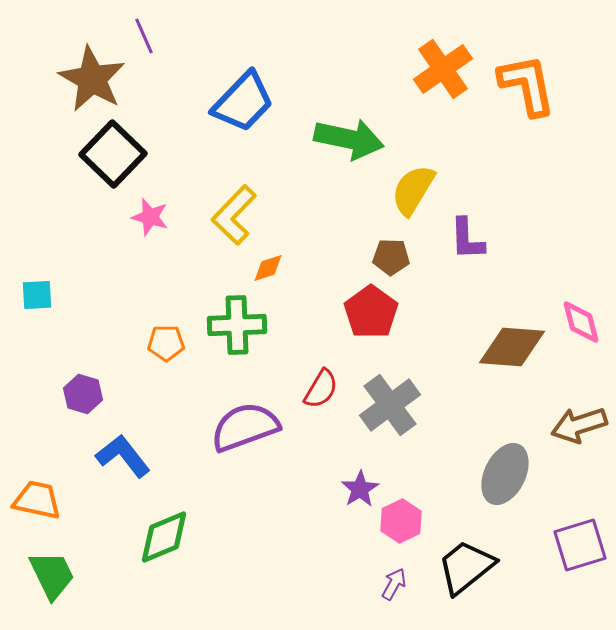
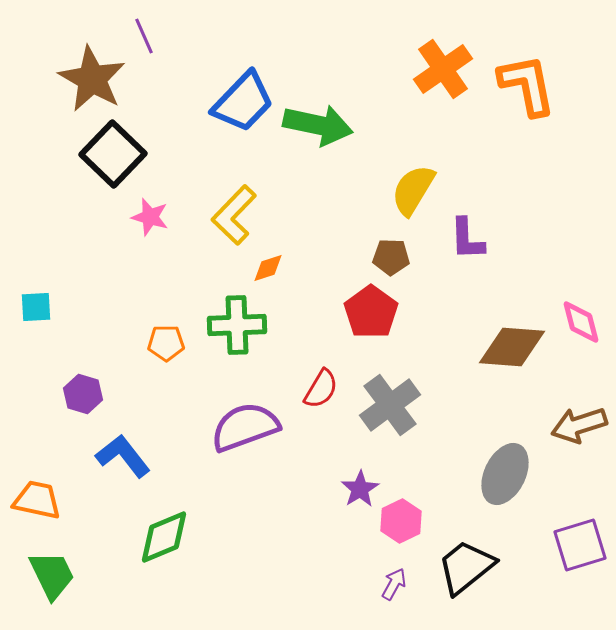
green arrow: moved 31 px left, 14 px up
cyan square: moved 1 px left, 12 px down
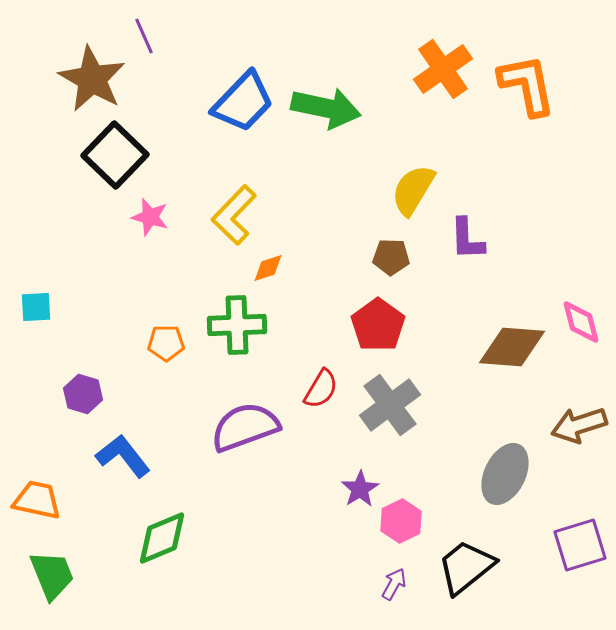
green arrow: moved 8 px right, 17 px up
black square: moved 2 px right, 1 px down
red pentagon: moved 7 px right, 13 px down
green diamond: moved 2 px left, 1 px down
green trapezoid: rotated 4 degrees clockwise
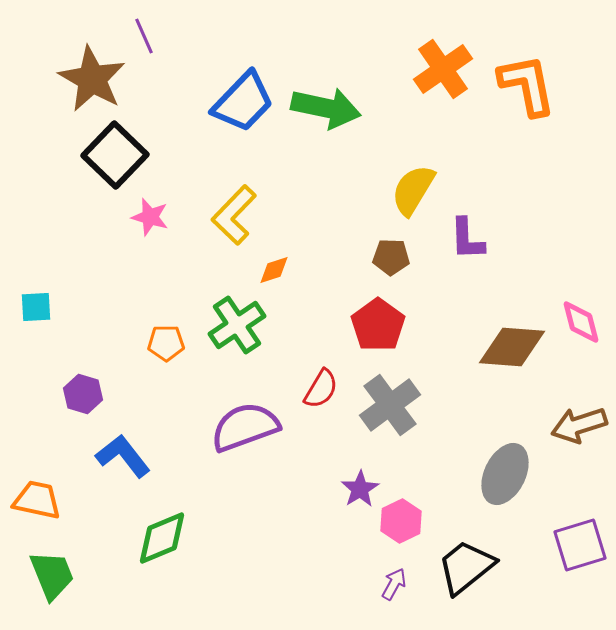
orange diamond: moved 6 px right, 2 px down
green cross: rotated 32 degrees counterclockwise
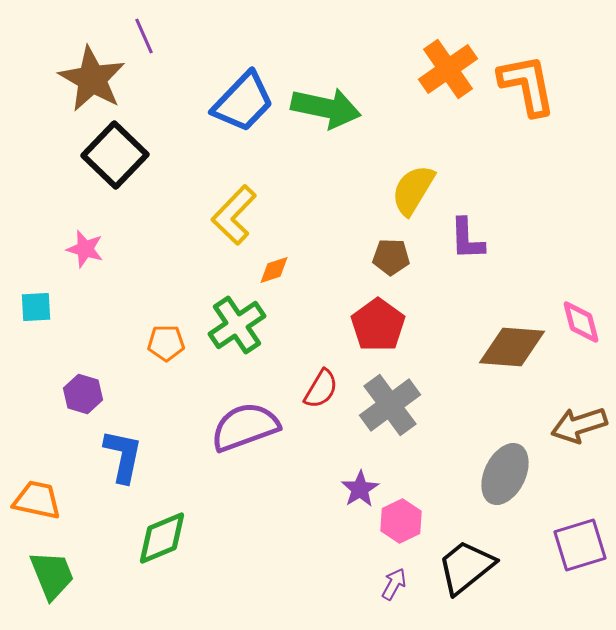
orange cross: moved 5 px right
pink star: moved 65 px left, 32 px down
blue L-shape: rotated 50 degrees clockwise
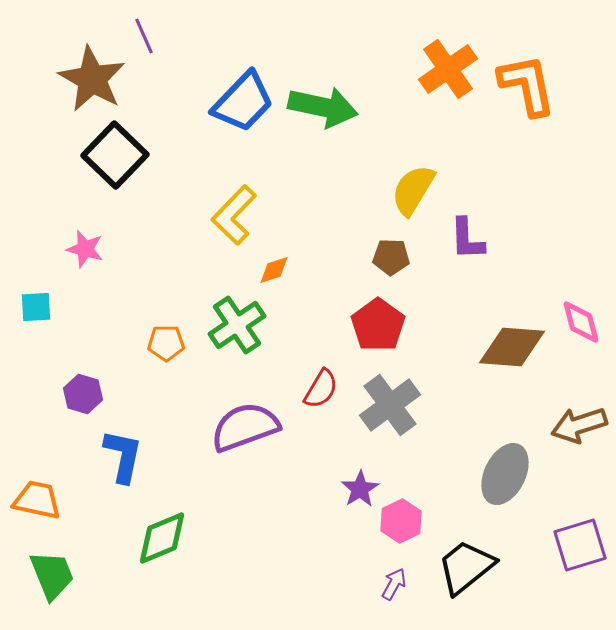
green arrow: moved 3 px left, 1 px up
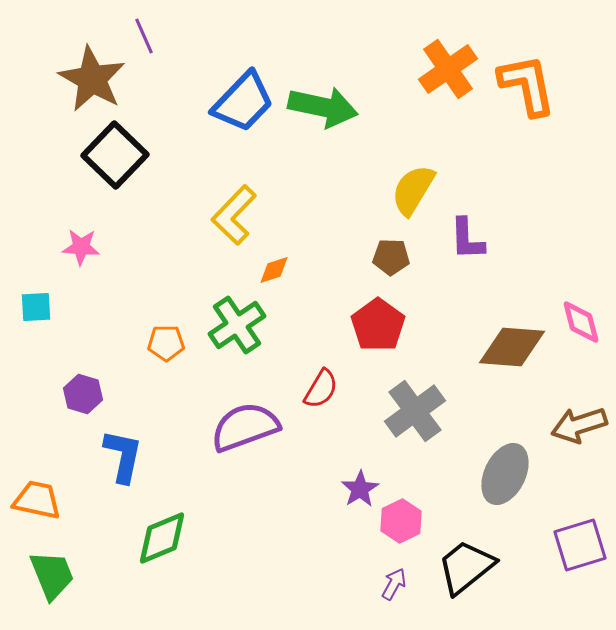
pink star: moved 4 px left, 2 px up; rotated 12 degrees counterclockwise
gray cross: moved 25 px right, 6 px down
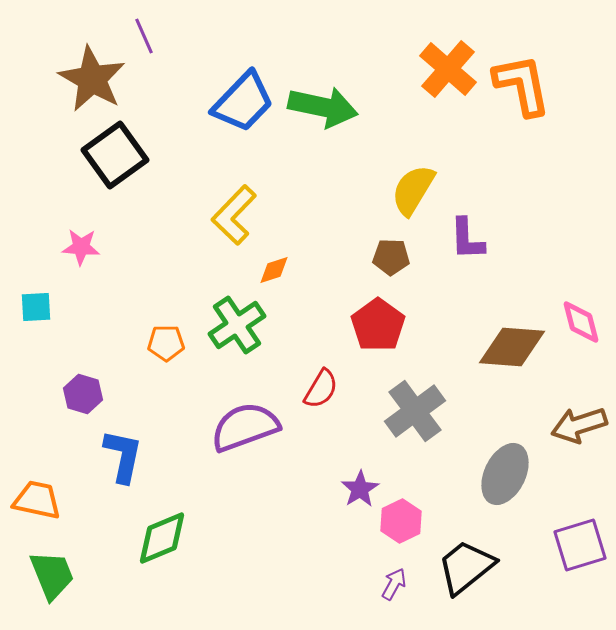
orange cross: rotated 14 degrees counterclockwise
orange L-shape: moved 5 px left
black square: rotated 10 degrees clockwise
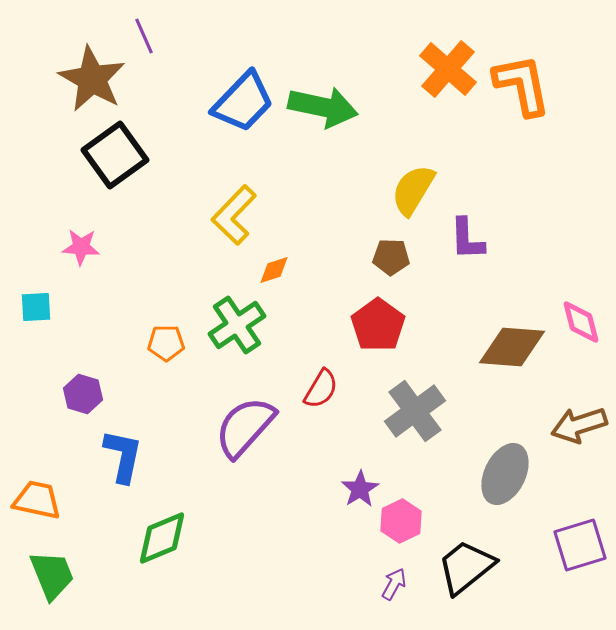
purple semicircle: rotated 28 degrees counterclockwise
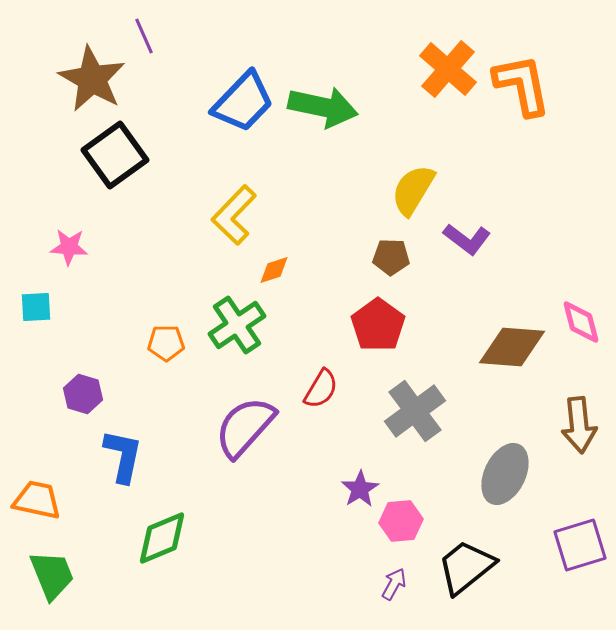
purple L-shape: rotated 51 degrees counterclockwise
pink star: moved 12 px left
brown arrow: rotated 78 degrees counterclockwise
pink hexagon: rotated 21 degrees clockwise
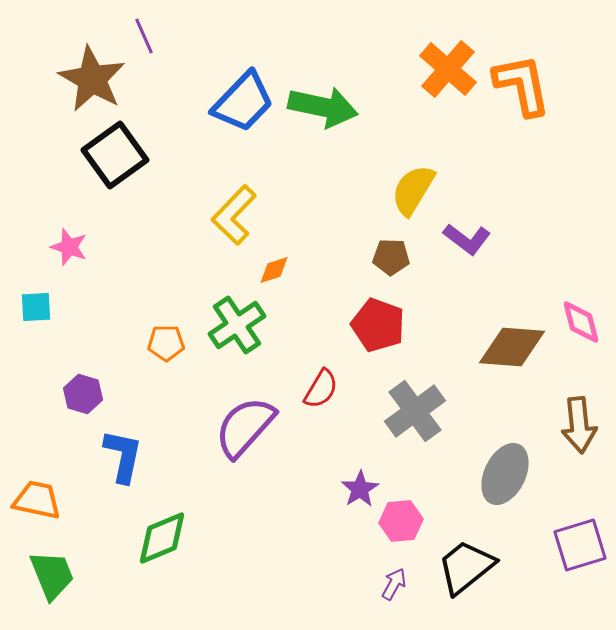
pink star: rotated 15 degrees clockwise
red pentagon: rotated 16 degrees counterclockwise
